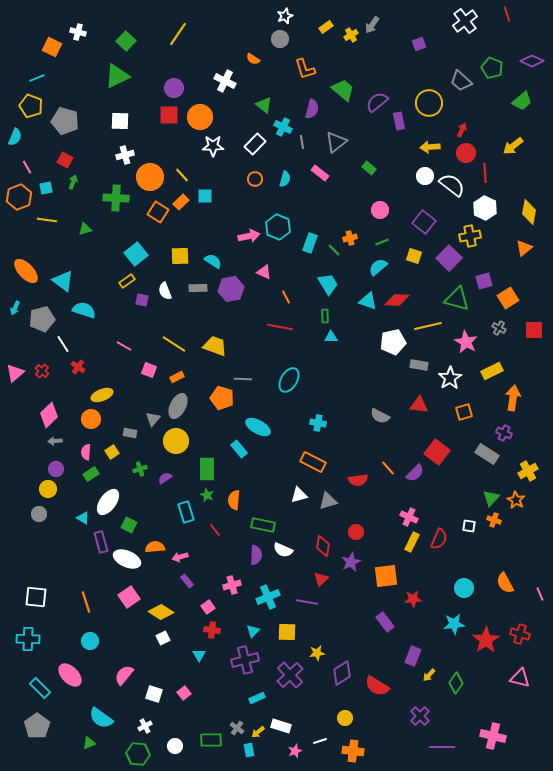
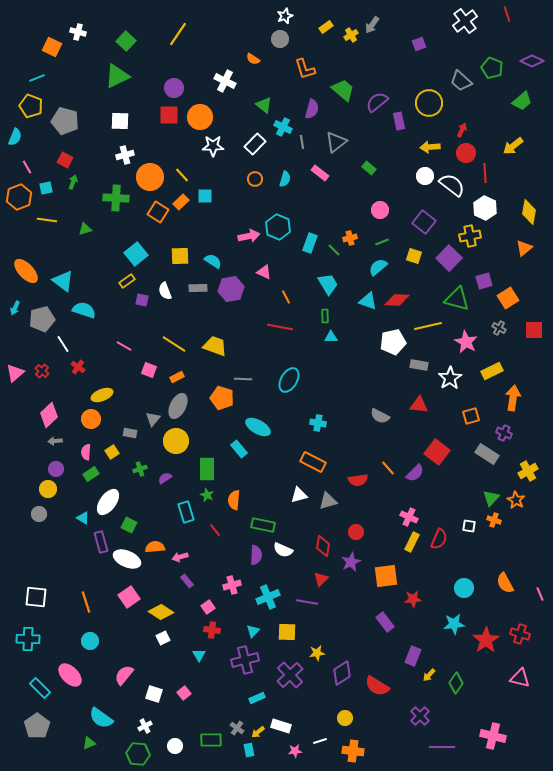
orange square at (464, 412): moved 7 px right, 4 px down
pink star at (295, 751): rotated 16 degrees clockwise
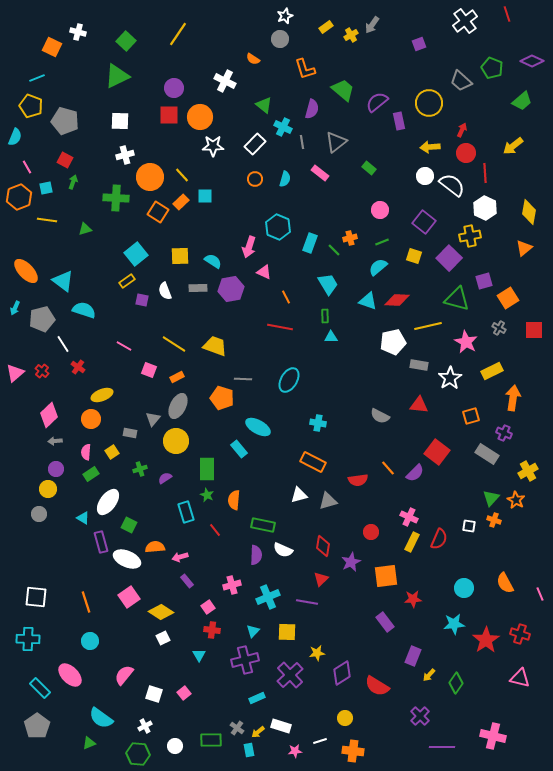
pink arrow at (249, 236): moved 11 px down; rotated 120 degrees clockwise
red circle at (356, 532): moved 15 px right
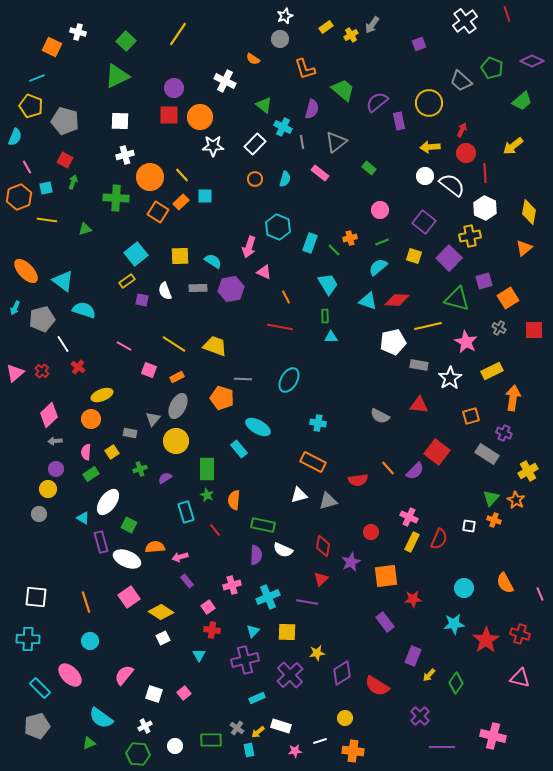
purple semicircle at (415, 473): moved 2 px up
gray pentagon at (37, 726): rotated 20 degrees clockwise
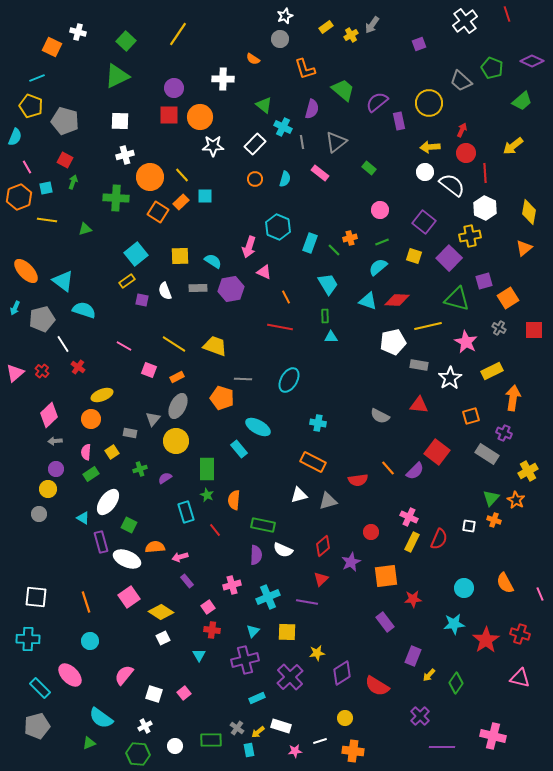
white cross at (225, 81): moved 2 px left, 2 px up; rotated 25 degrees counterclockwise
white circle at (425, 176): moved 4 px up
red diamond at (323, 546): rotated 40 degrees clockwise
purple cross at (290, 675): moved 2 px down
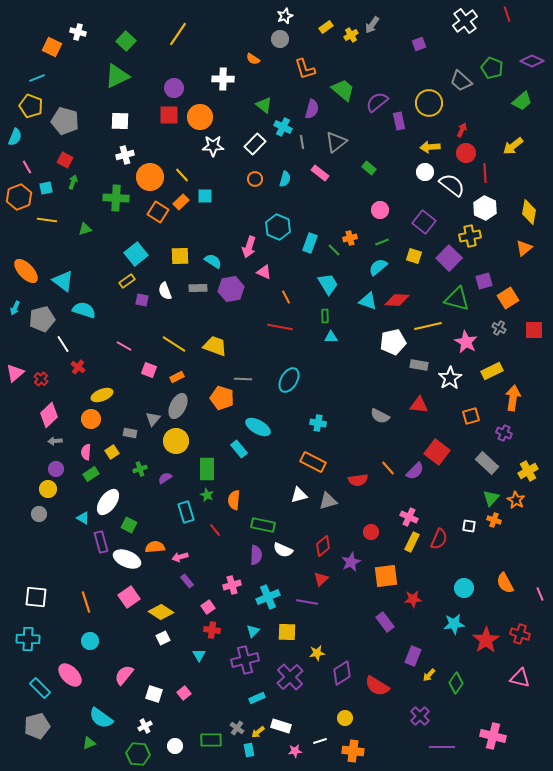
red cross at (42, 371): moved 1 px left, 8 px down
gray rectangle at (487, 454): moved 9 px down; rotated 10 degrees clockwise
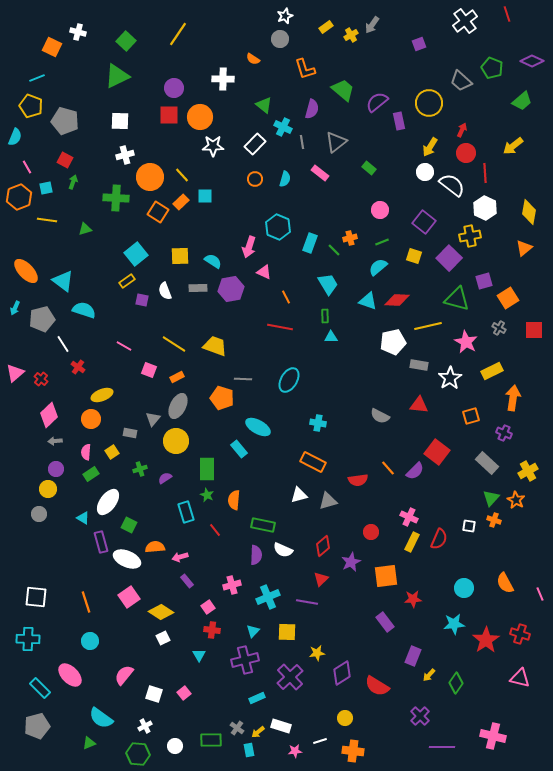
yellow arrow at (430, 147): rotated 54 degrees counterclockwise
